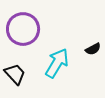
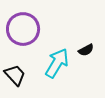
black semicircle: moved 7 px left, 1 px down
black trapezoid: moved 1 px down
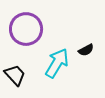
purple circle: moved 3 px right
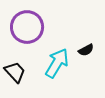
purple circle: moved 1 px right, 2 px up
black trapezoid: moved 3 px up
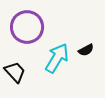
cyan arrow: moved 5 px up
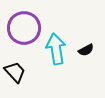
purple circle: moved 3 px left, 1 px down
cyan arrow: moved 1 px left, 9 px up; rotated 40 degrees counterclockwise
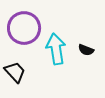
black semicircle: rotated 49 degrees clockwise
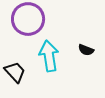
purple circle: moved 4 px right, 9 px up
cyan arrow: moved 7 px left, 7 px down
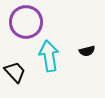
purple circle: moved 2 px left, 3 px down
black semicircle: moved 1 px right, 1 px down; rotated 35 degrees counterclockwise
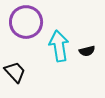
cyan arrow: moved 10 px right, 10 px up
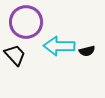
cyan arrow: rotated 80 degrees counterclockwise
black trapezoid: moved 17 px up
